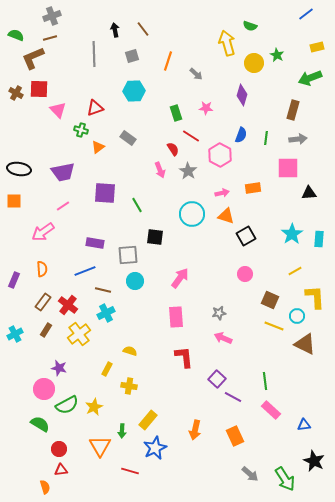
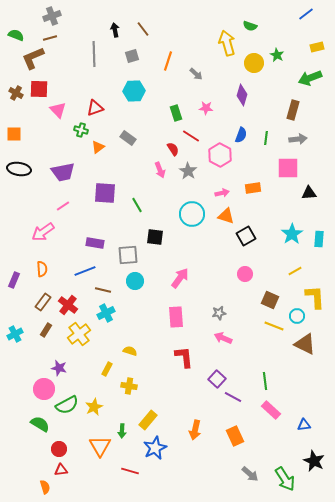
orange square at (14, 201): moved 67 px up
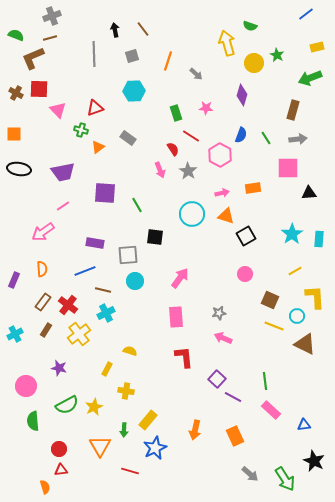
green line at (266, 138): rotated 40 degrees counterclockwise
yellow cross at (129, 386): moved 3 px left, 5 px down
pink circle at (44, 389): moved 18 px left, 3 px up
green semicircle at (40, 424): moved 7 px left, 3 px up; rotated 126 degrees counterclockwise
green arrow at (122, 431): moved 2 px right, 1 px up
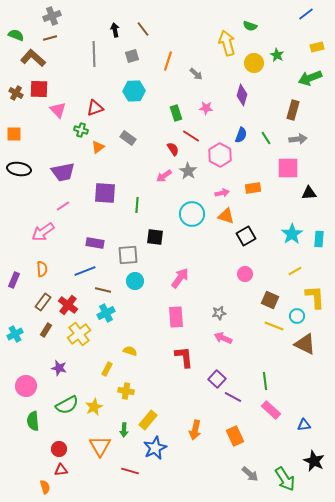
brown L-shape at (33, 58): rotated 65 degrees clockwise
pink arrow at (160, 170): moved 4 px right, 6 px down; rotated 77 degrees clockwise
green line at (137, 205): rotated 35 degrees clockwise
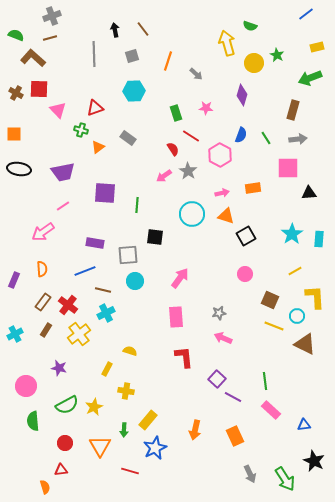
red circle at (59, 449): moved 6 px right, 6 px up
gray arrow at (250, 474): rotated 24 degrees clockwise
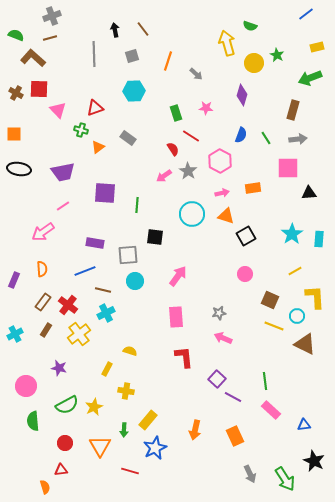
pink hexagon at (220, 155): moved 6 px down
pink arrow at (180, 278): moved 2 px left, 2 px up
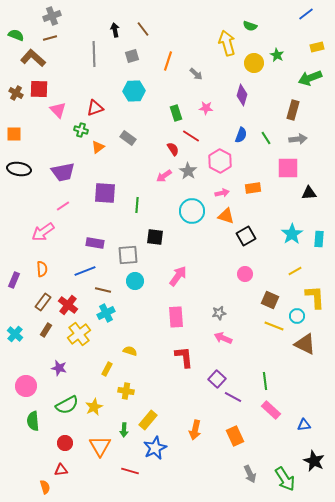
cyan circle at (192, 214): moved 3 px up
cyan cross at (15, 334): rotated 21 degrees counterclockwise
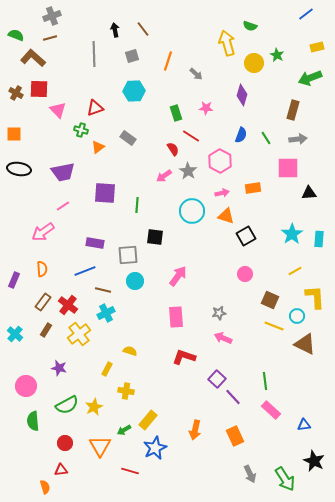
red L-shape at (184, 357): rotated 65 degrees counterclockwise
purple line at (233, 397): rotated 18 degrees clockwise
green arrow at (124, 430): rotated 56 degrees clockwise
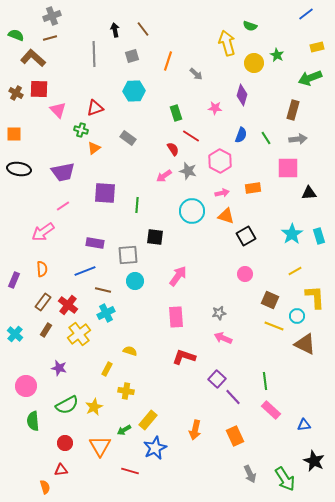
pink star at (206, 108): moved 9 px right
orange triangle at (98, 147): moved 4 px left, 1 px down
gray star at (188, 171): rotated 18 degrees counterclockwise
cyan rectangle at (319, 239): moved 3 px up; rotated 21 degrees counterclockwise
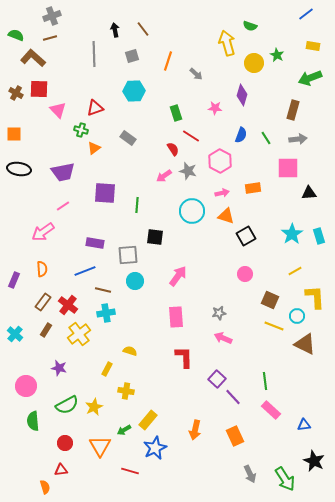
yellow rectangle at (317, 47): moved 4 px left, 1 px up; rotated 24 degrees clockwise
cyan cross at (106, 313): rotated 18 degrees clockwise
red L-shape at (184, 357): rotated 70 degrees clockwise
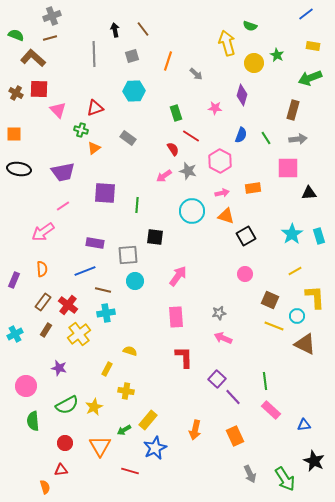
cyan cross at (15, 334): rotated 21 degrees clockwise
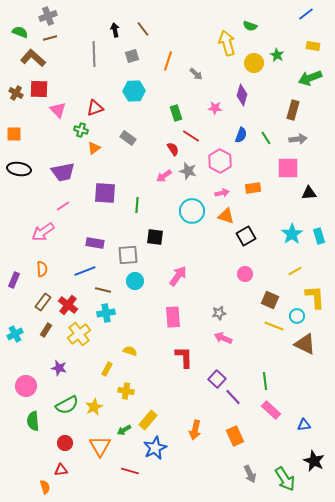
gray cross at (52, 16): moved 4 px left
green semicircle at (16, 35): moved 4 px right, 3 px up
pink rectangle at (176, 317): moved 3 px left
